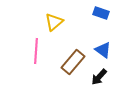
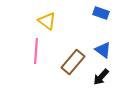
yellow triangle: moved 7 px left, 1 px up; rotated 42 degrees counterclockwise
black arrow: moved 2 px right
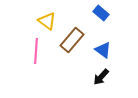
blue rectangle: rotated 21 degrees clockwise
brown rectangle: moved 1 px left, 22 px up
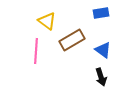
blue rectangle: rotated 49 degrees counterclockwise
brown rectangle: rotated 20 degrees clockwise
black arrow: rotated 60 degrees counterclockwise
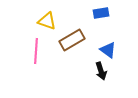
yellow triangle: rotated 18 degrees counterclockwise
blue triangle: moved 5 px right
black arrow: moved 6 px up
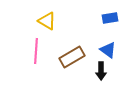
blue rectangle: moved 9 px right, 5 px down
yellow triangle: rotated 12 degrees clockwise
brown rectangle: moved 17 px down
black arrow: rotated 18 degrees clockwise
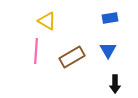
blue triangle: rotated 24 degrees clockwise
black arrow: moved 14 px right, 13 px down
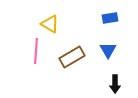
yellow triangle: moved 3 px right, 3 px down
